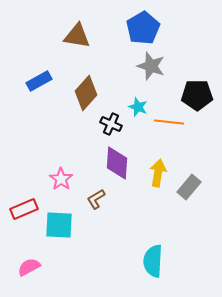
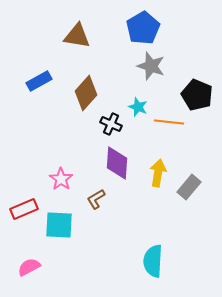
black pentagon: rotated 24 degrees clockwise
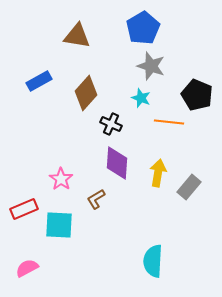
cyan star: moved 3 px right, 9 px up
pink semicircle: moved 2 px left, 1 px down
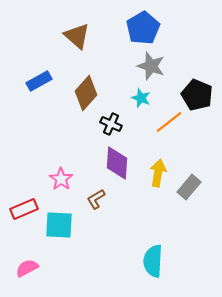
brown triangle: rotated 32 degrees clockwise
orange line: rotated 44 degrees counterclockwise
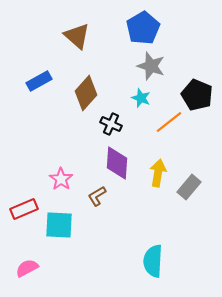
brown L-shape: moved 1 px right, 3 px up
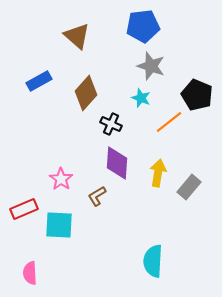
blue pentagon: moved 2 px up; rotated 24 degrees clockwise
pink semicircle: moved 3 px right, 5 px down; rotated 65 degrees counterclockwise
